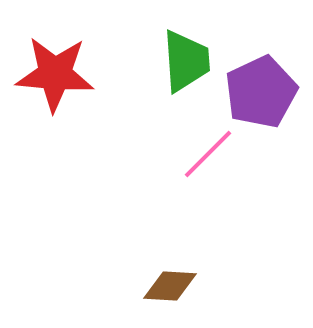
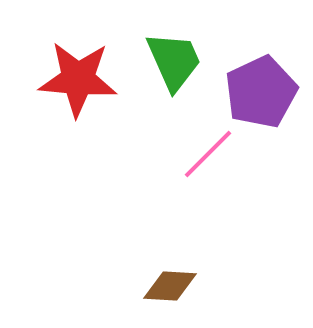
green trapezoid: moved 12 px left; rotated 20 degrees counterclockwise
red star: moved 23 px right, 5 px down
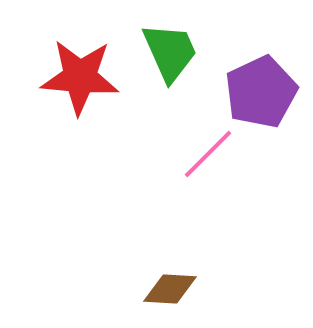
green trapezoid: moved 4 px left, 9 px up
red star: moved 2 px right, 2 px up
brown diamond: moved 3 px down
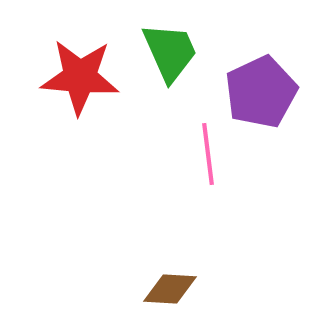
pink line: rotated 52 degrees counterclockwise
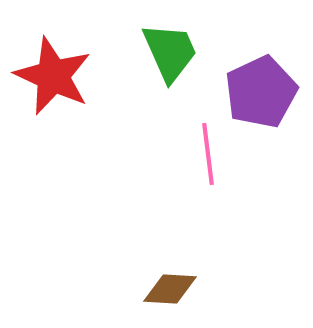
red star: moved 27 px left, 1 px up; rotated 20 degrees clockwise
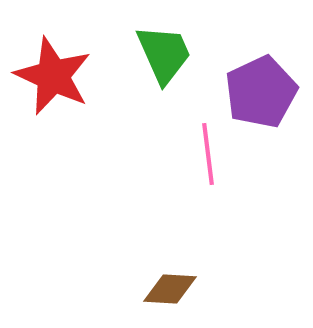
green trapezoid: moved 6 px left, 2 px down
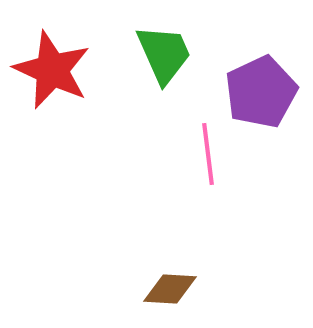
red star: moved 1 px left, 6 px up
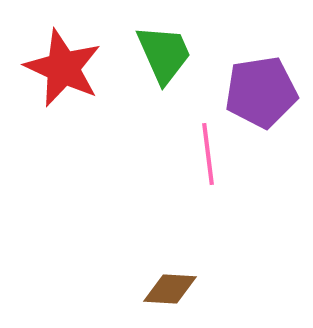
red star: moved 11 px right, 2 px up
purple pentagon: rotated 16 degrees clockwise
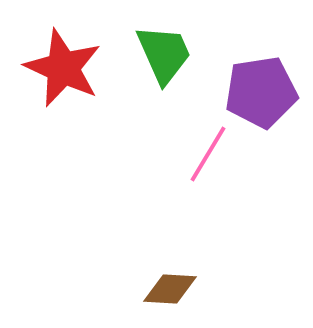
pink line: rotated 38 degrees clockwise
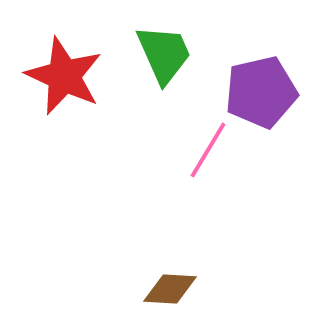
red star: moved 1 px right, 8 px down
purple pentagon: rotated 4 degrees counterclockwise
pink line: moved 4 px up
